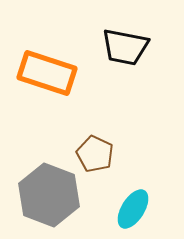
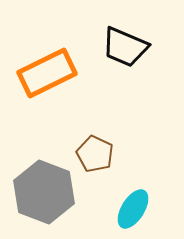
black trapezoid: rotated 12 degrees clockwise
orange rectangle: rotated 44 degrees counterclockwise
gray hexagon: moved 5 px left, 3 px up
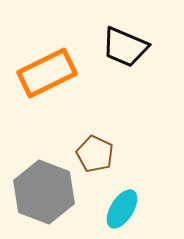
cyan ellipse: moved 11 px left
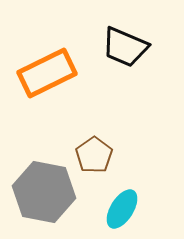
brown pentagon: moved 1 px left, 1 px down; rotated 12 degrees clockwise
gray hexagon: rotated 10 degrees counterclockwise
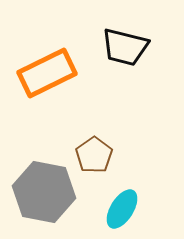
black trapezoid: rotated 9 degrees counterclockwise
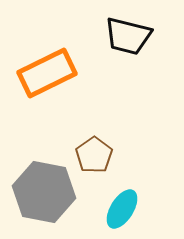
black trapezoid: moved 3 px right, 11 px up
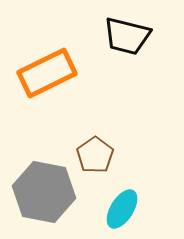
black trapezoid: moved 1 px left
brown pentagon: moved 1 px right
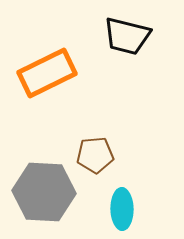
brown pentagon: rotated 30 degrees clockwise
gray hexagon: rotated 8 degrees counterclockwise
cyan ellipse: rotated 33 degrees counterclockwise
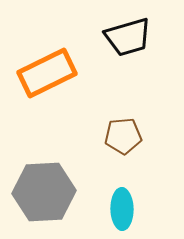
black trapezoid: moved 1 px right, 1 px down; rotated 30 degrees counterclockwise
brown pentagon: moved 28 px right, 19 px up
gray hexagon: rotated 6 degrees counterclockwise
